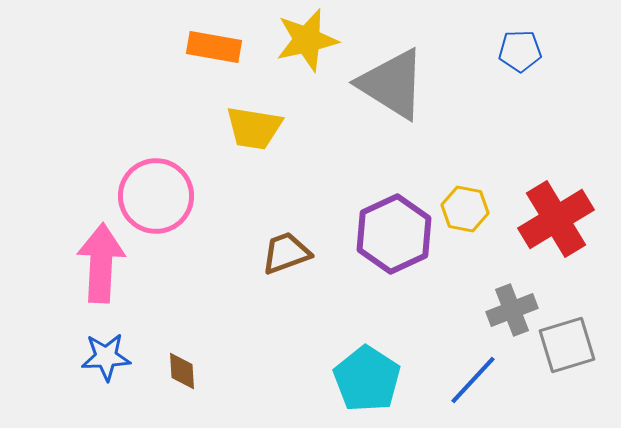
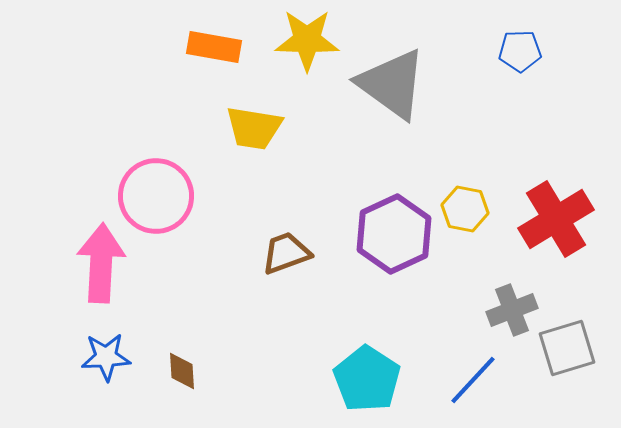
yellow star: rotated 14 degrees clockwise
gray triangle: rotated 4 degrees clockwise
gray square: moved 3 px down
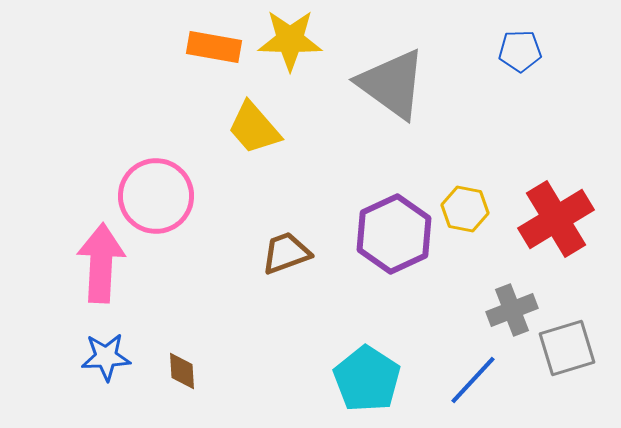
yellow star: moved 17 px left
yellow trapezoid: rotated 40 degrees clockwise
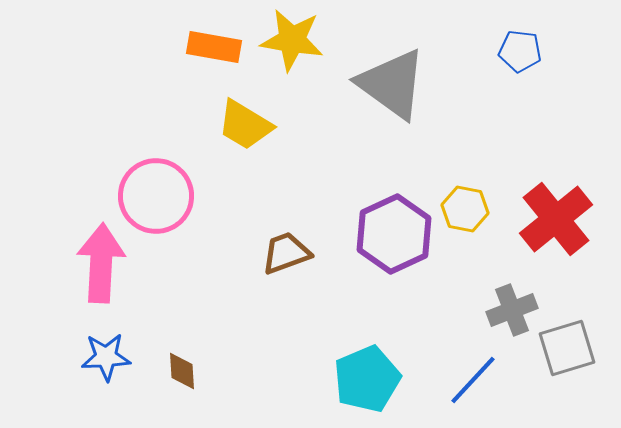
yellow star: moved 2 px right; rotated 8 degrees clockwise
blue pentagon: rotated 9 degrees clockwise
yellow trapezoid: moved 9 px left, 3 px up; rotated 18 degrees counterclockwise
red cross: rotated 8 degrees counterclockwise
cyan pentagon: rotated 16 degrees clockwise
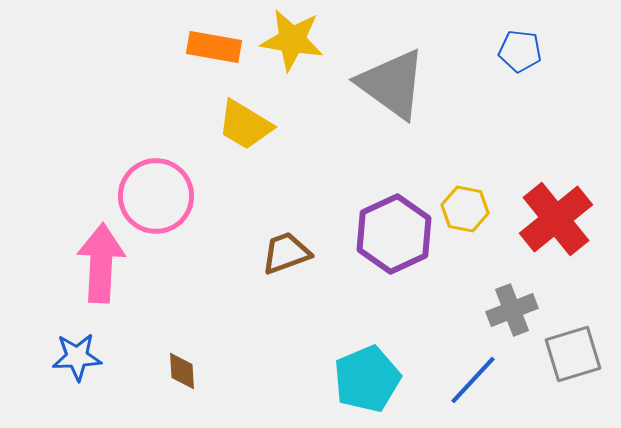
gray square: moved 6 px right, 6 px down
blue star: moved 29 px left
